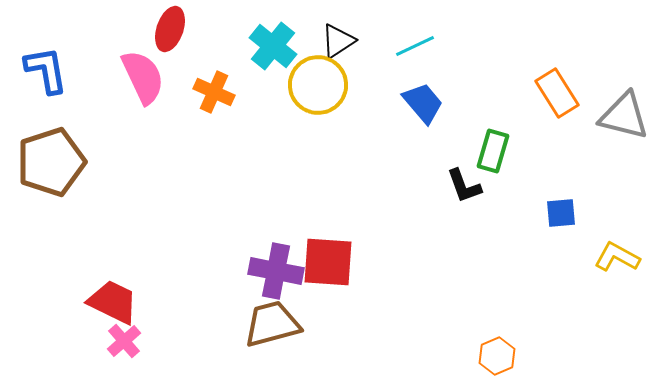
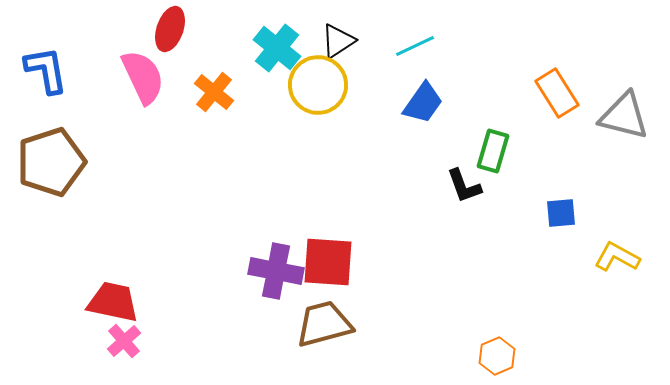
cyan cross: moved 4 px right, 2 px down
orange cross: rotated 15 degrees clockwise
blue trapezoid: rotated 75 degrees clockwise
red trapezoid: rotated 14 degrees counterclockwise
brown trapezoid: moved 52 px right
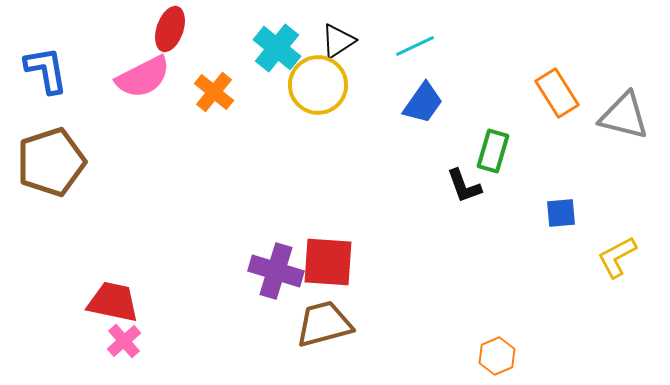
pink semicircle: rotated 88 degrees clockwise
yellow L-shape: rotated 57 degrees counterclockwise
purple cross: rotated 6 degrees clockwise
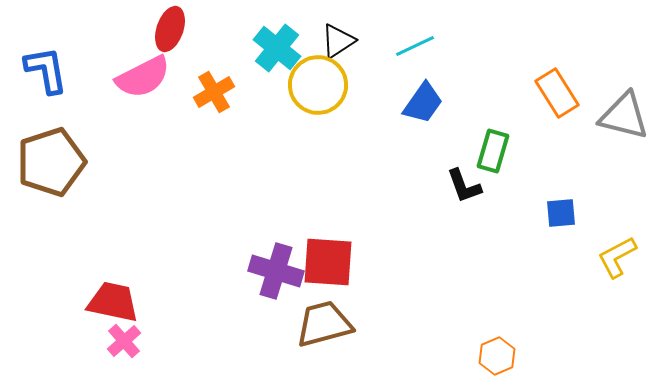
orange cross: rotated 21 degrees clockwise
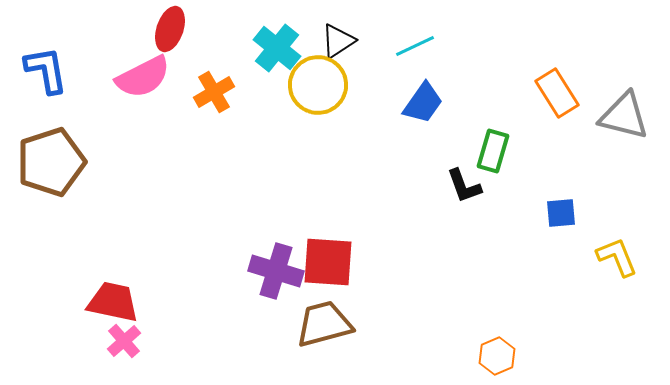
yellow L-shape: rotated 96 degrees clockwise
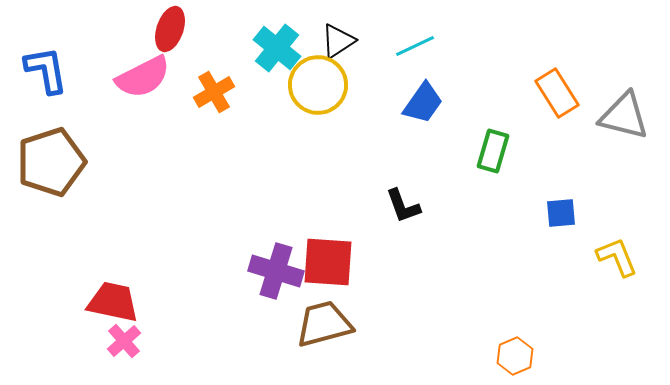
black L-shape: moved 61 px left, 20 px down
orange hexagon: moved 18 px right
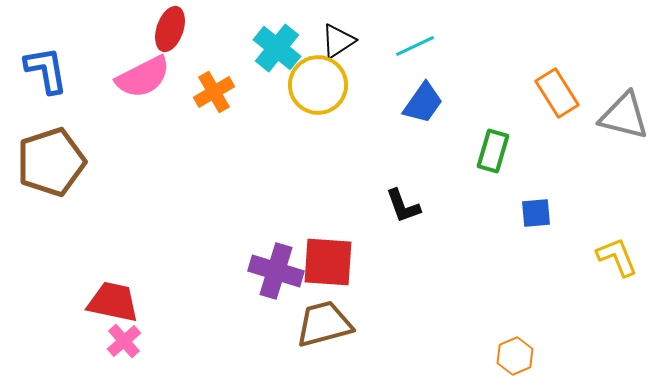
blue square: moved 25 px left
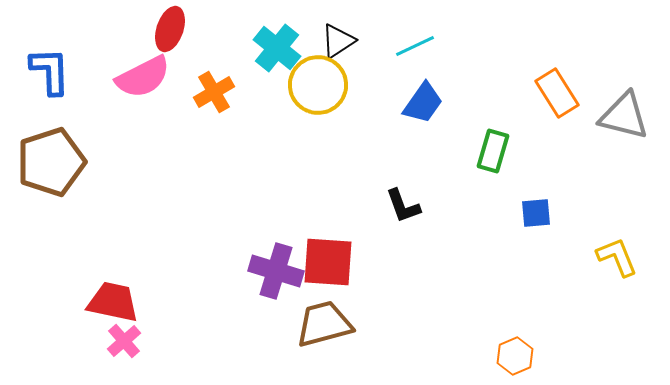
blue L-shape: moved 4 px right, 1 px down; rotated 8 degrees clockwise
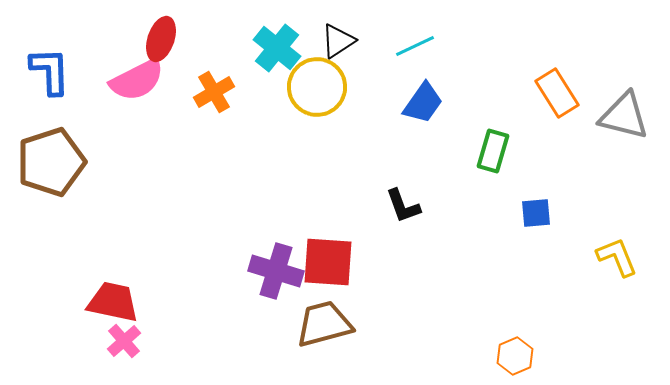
red ellipse: moved 9 px left, 10 px down
pink semicircle: moved 6 px left, 3 px down
yellow circle: moved 1 px left, 2 px down
